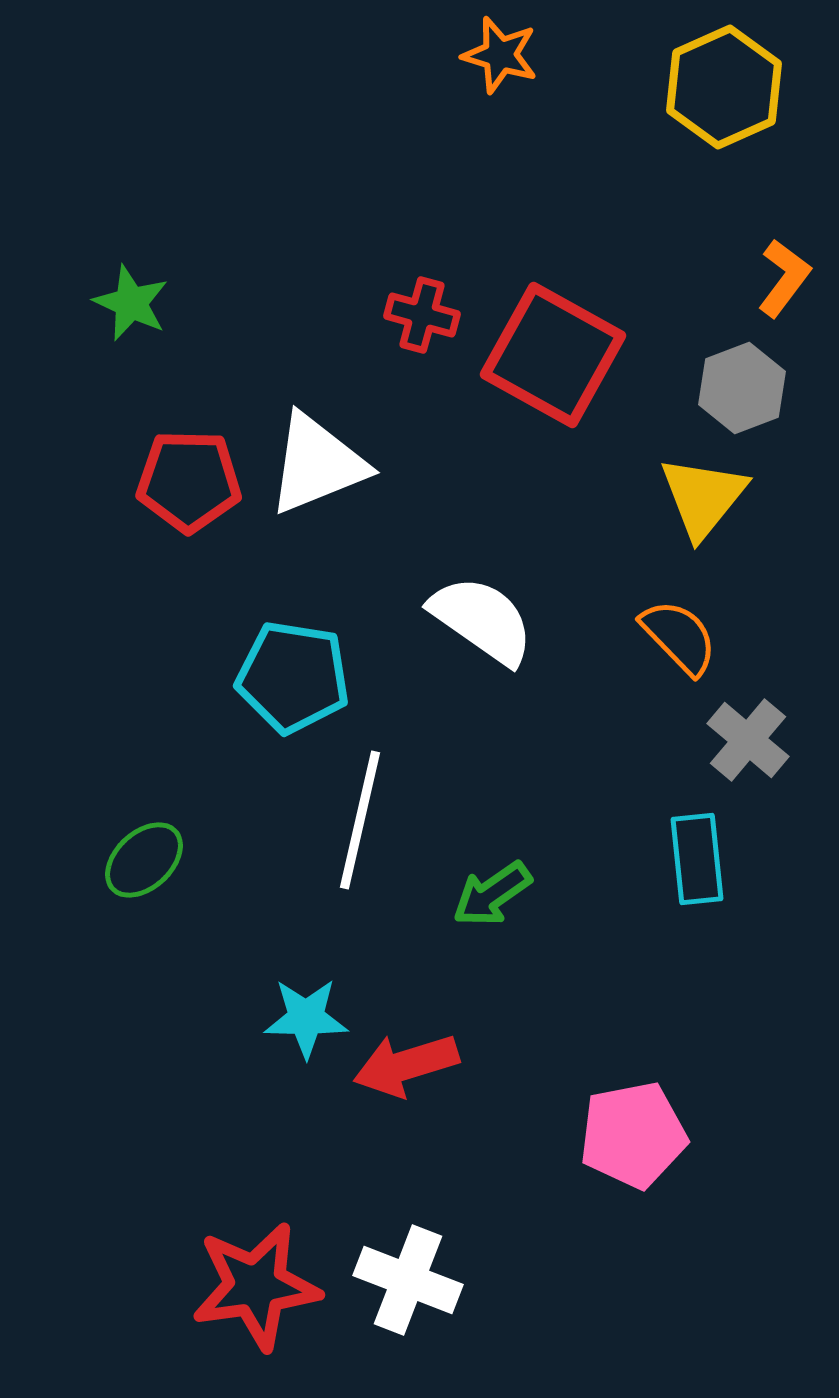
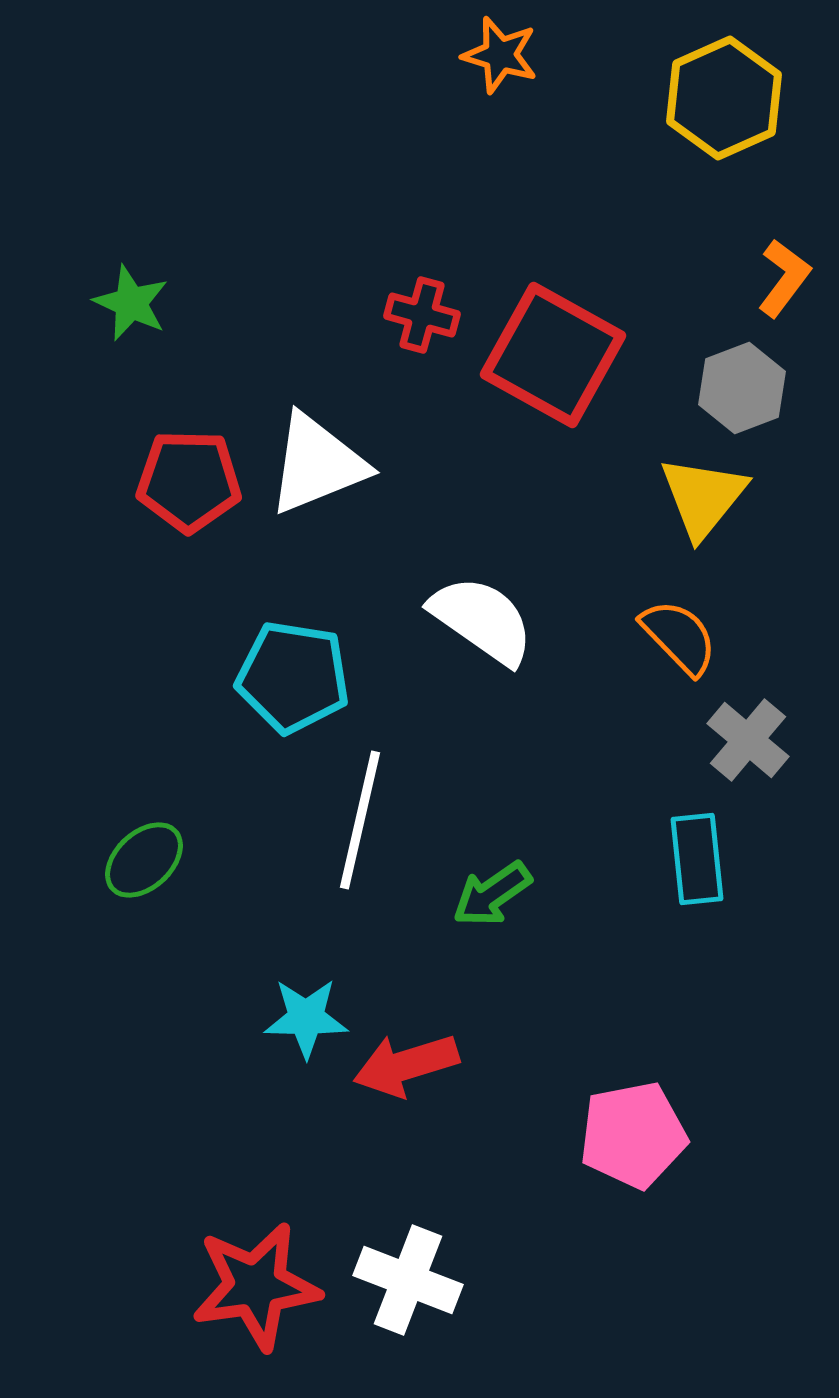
yellow hexagon: moved 11 px down
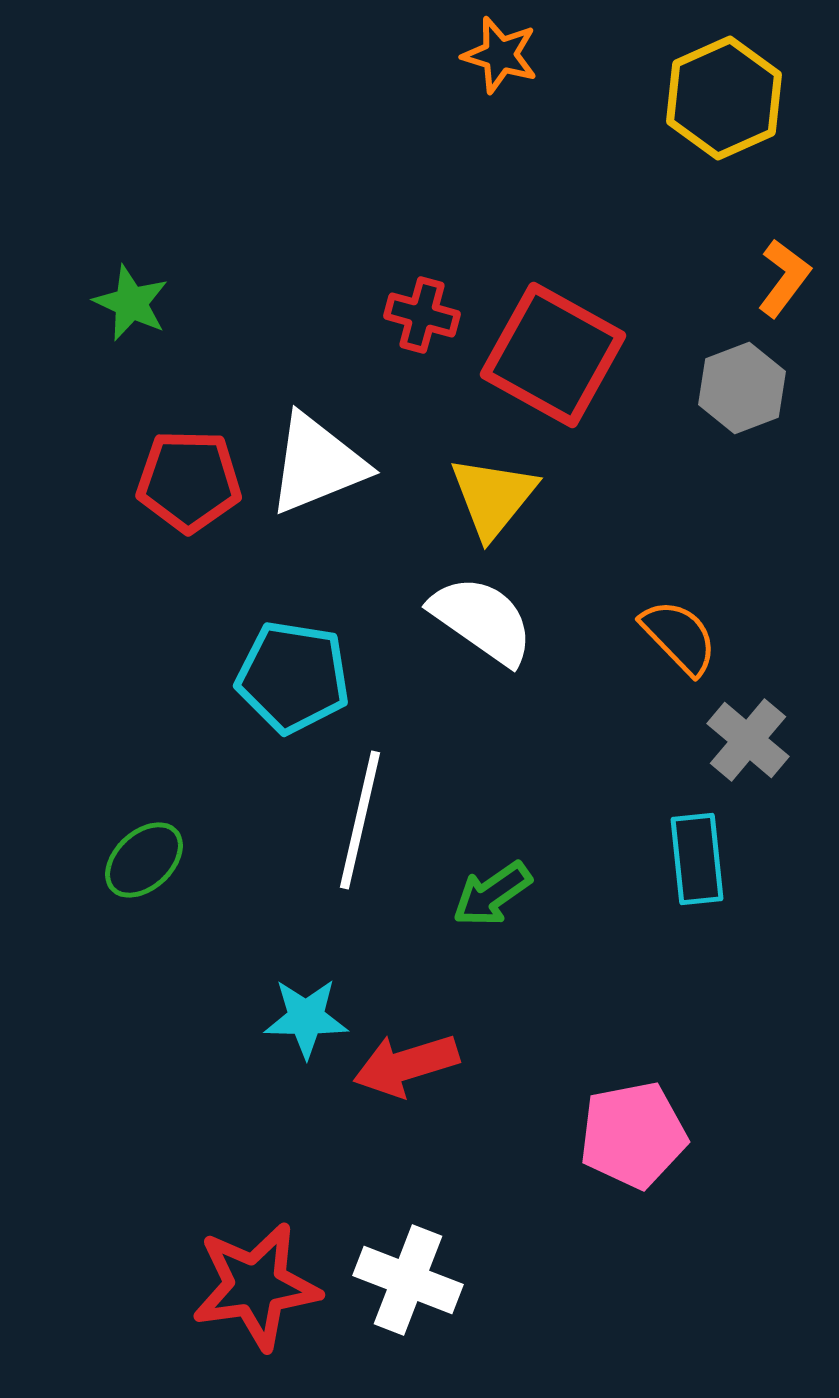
yellow triangle: moved 210 px left
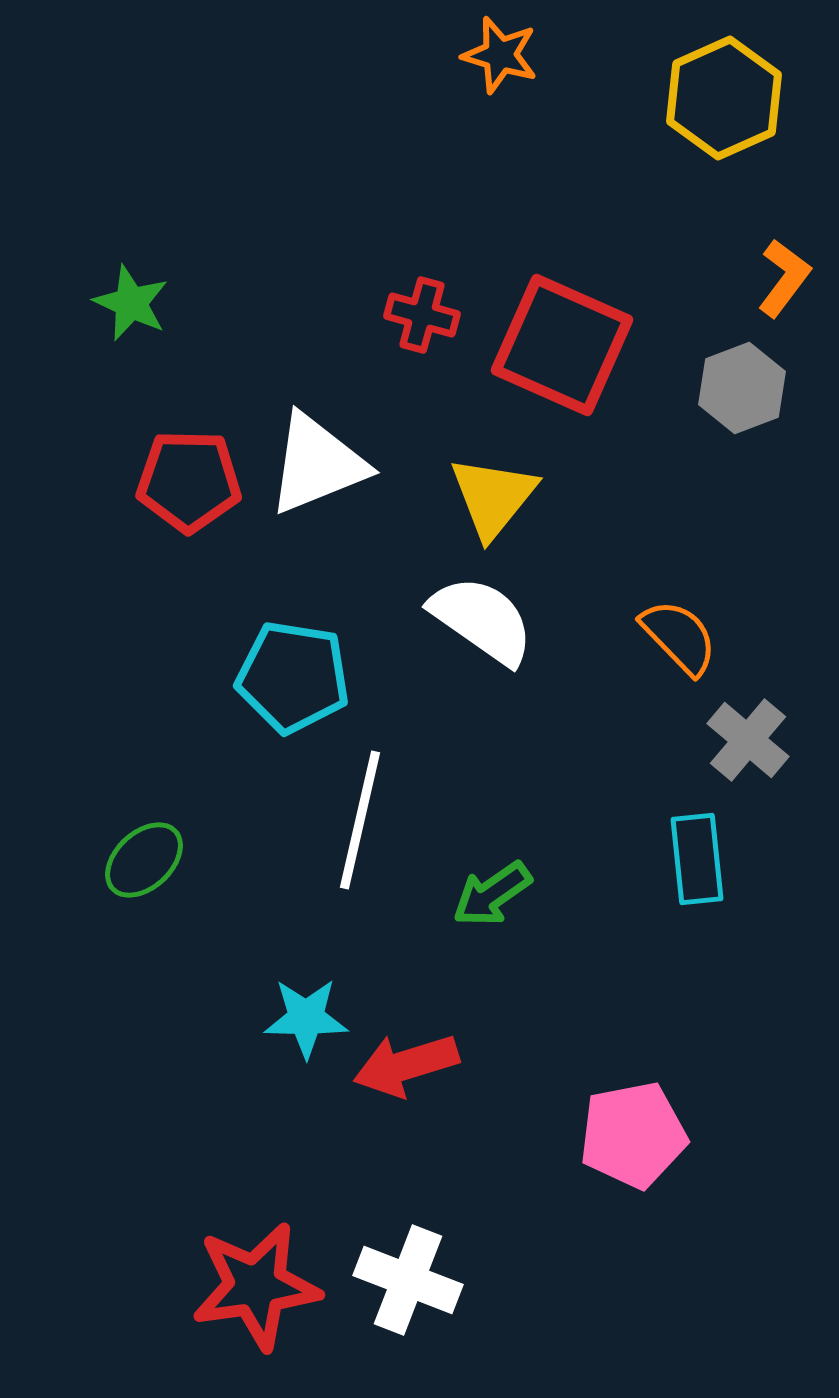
red square: moved 9 px right, 10 px up; rotated 5 degrees counterclockwise
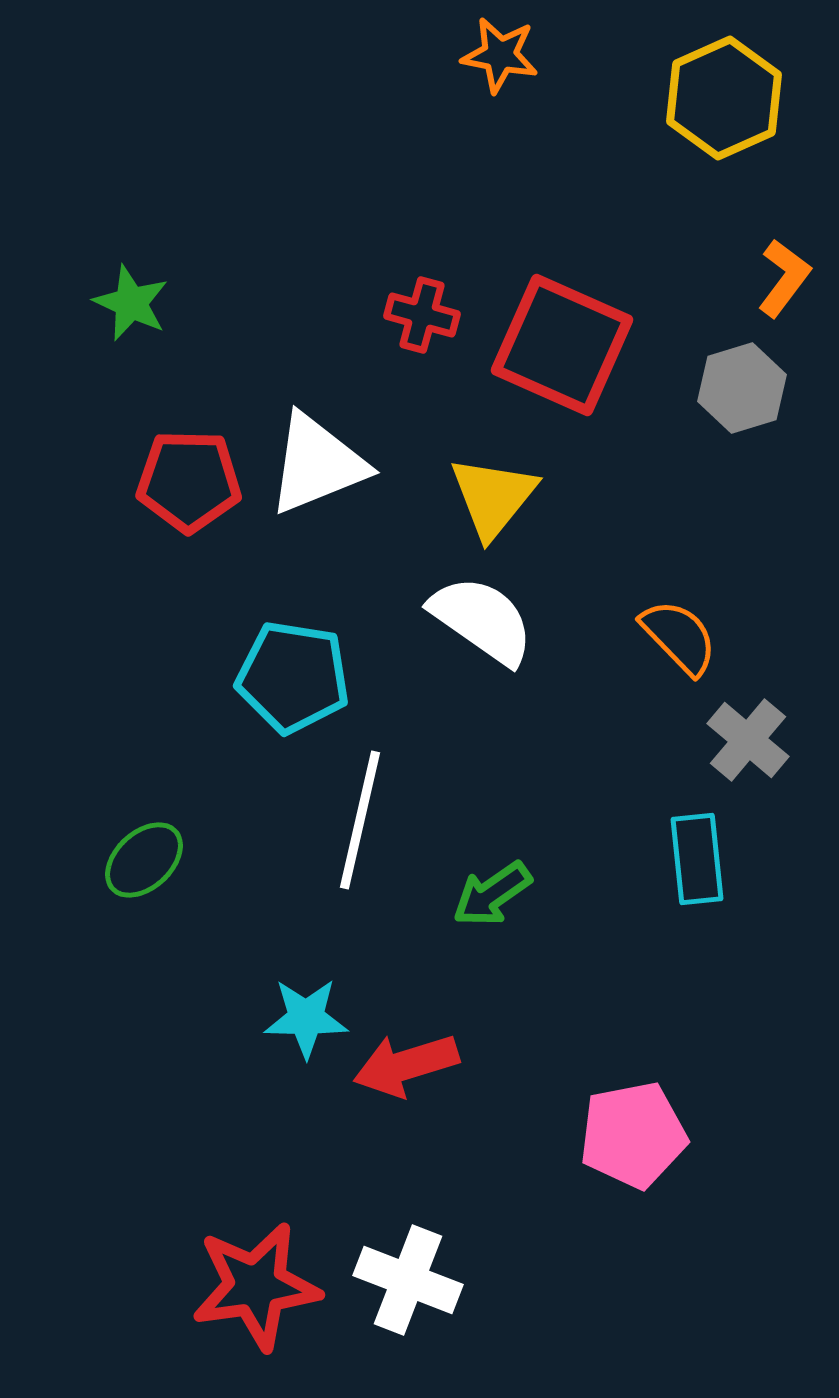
orange star: rotated 6 degrees counterclockwise
gray hexagon: rotated 4 degrees clockwise
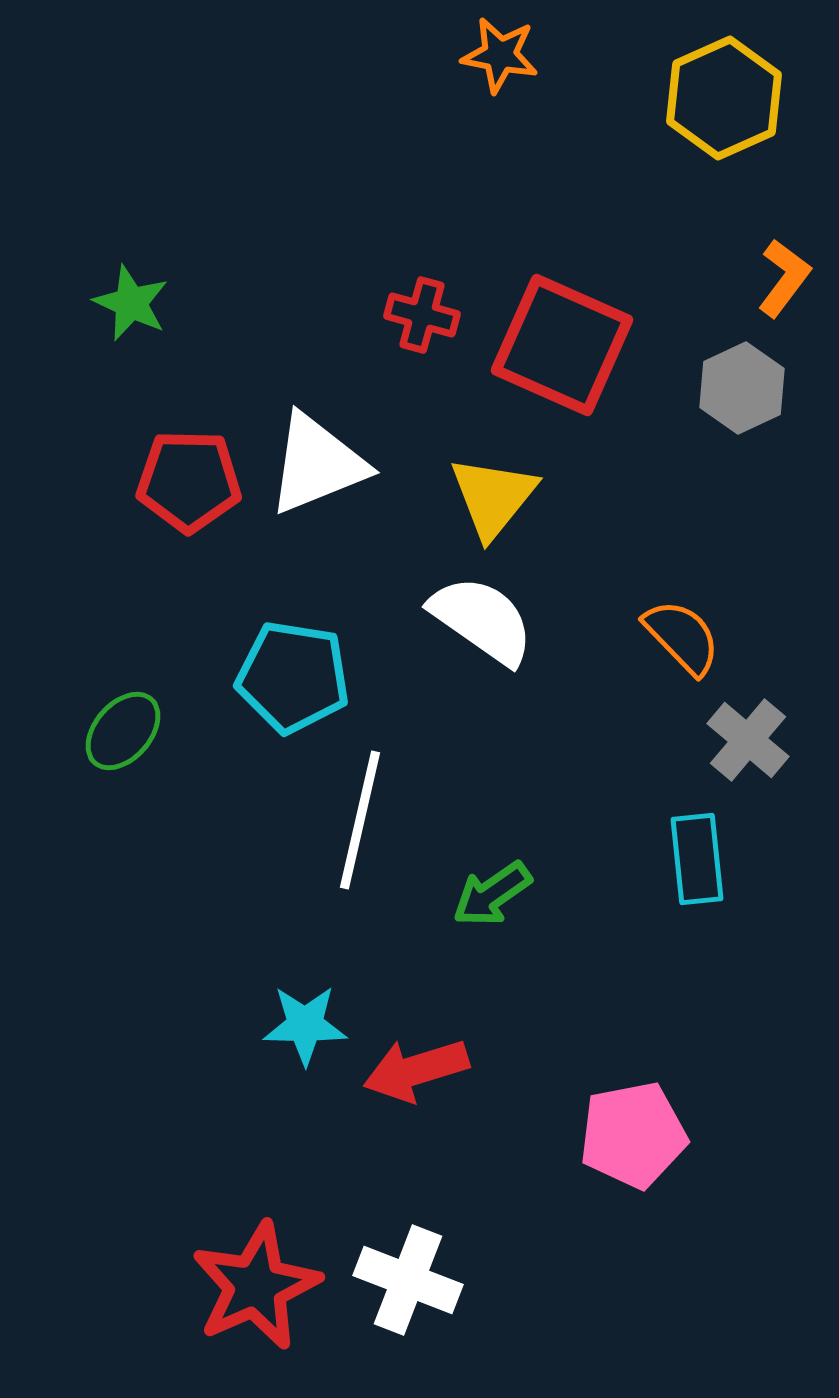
gray hexagon: rotated 8 degrees counterclockwise
orange semicircle: moved 3 px right
green ellipse: moved 21 px left, 129 px up; rotated 6 degrees counterclockwise
cyan star: moved 1 px left, 7 px down
red arrow: moved 10 px right, 5 px down
red star: rotated 16 degrees counterclockwise
